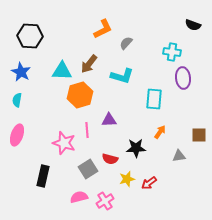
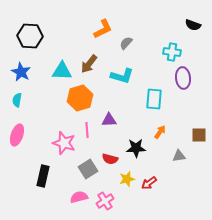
orange hexagon: moved 3 px down
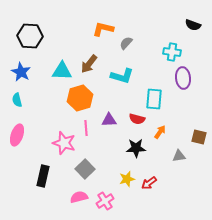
orange L-shape: rotated 140 degrees counterclockwise
cyan semicircle: rotated 24 degrees counterclockwise
pink line: moved 1 px left, 2 px up
brown square: moved 2 px down; rotated 14 degrees clockwise
red semicircle: moved 27 px right, 40 px up
gray square: moved 3 px left; rotated 12 degrees counterclockwise
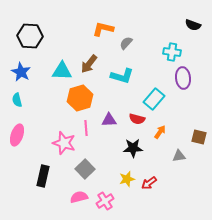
cyan rectangle: rotated 35 degrees clockwise
black star: moved 3 px left
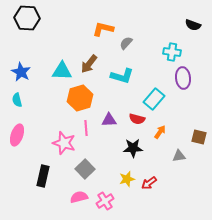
black hexagon: moved 3 px left, 18 px up
